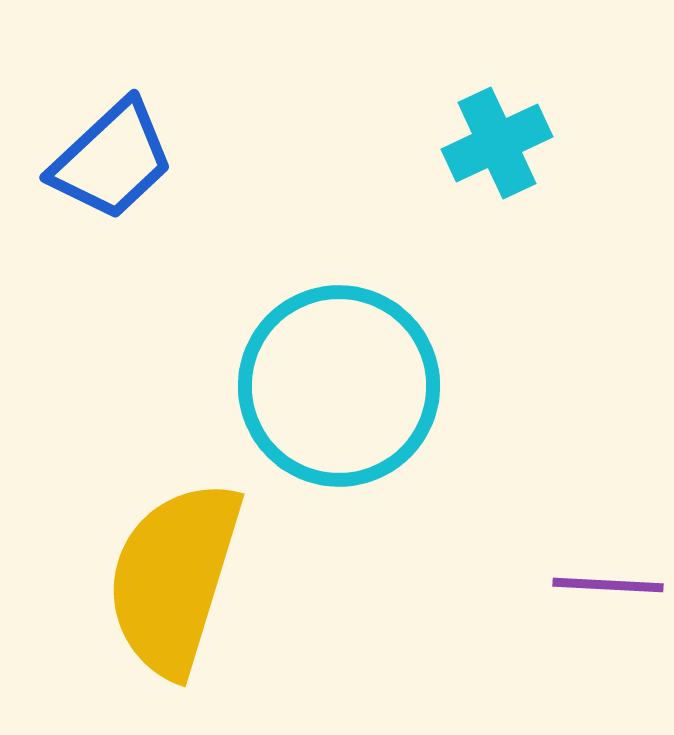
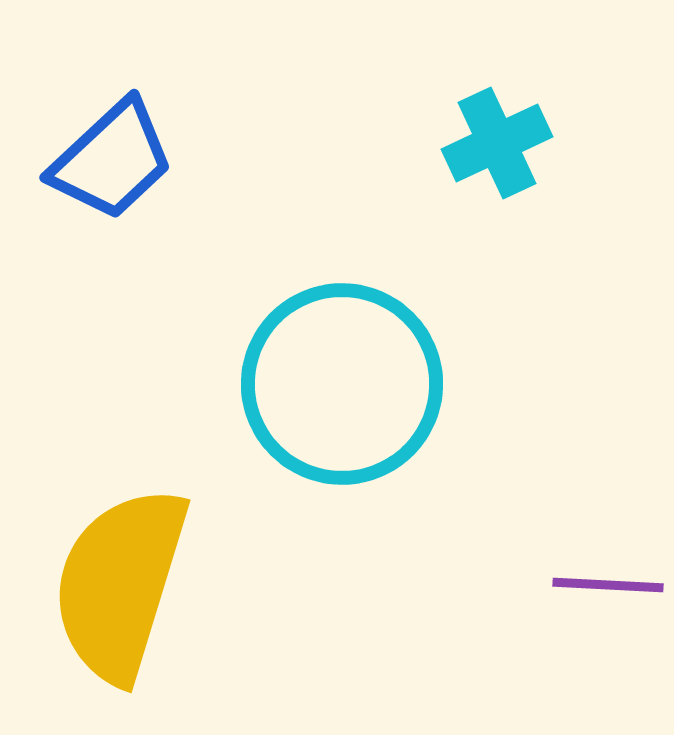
cyan circle: moved 3 px right, 2 px up
yellow semicircle: moved 54 px left, 6 px down
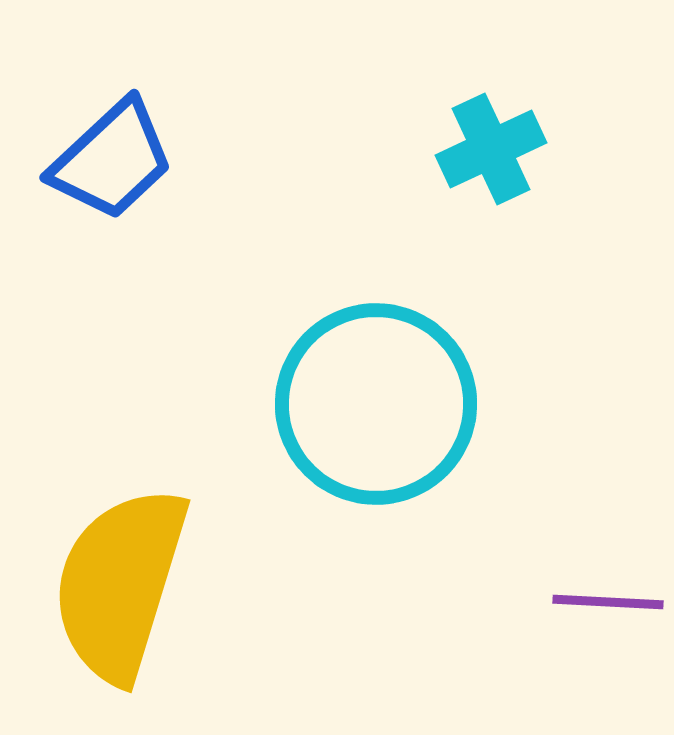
cyan cross: moved 6 px left, 6 px down
cyan circle: moved 34 px right, 20 px down
purple line: moved 17 px down
